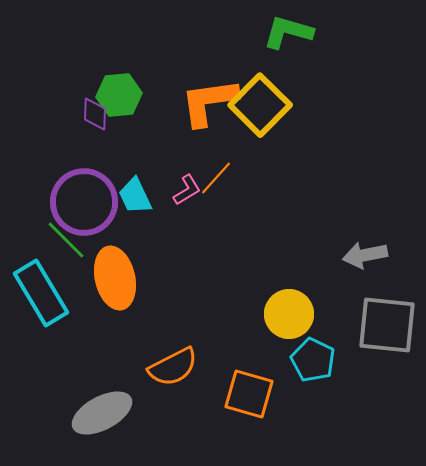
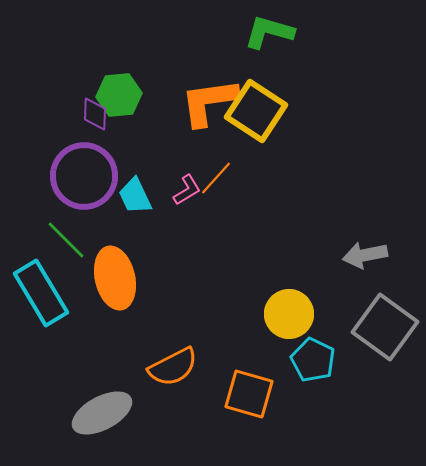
green L-shape: moved 19 px left
yellow square: moved 4 px left, 6 px down; rotated 12 degrees counterclockwise
purple circle: moved 26 px up
gray square: moved 2 px left, 2 px down; rotated 30 degrees clockwise
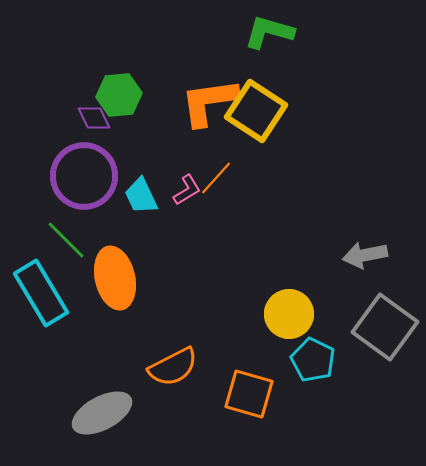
purple diamond: moved 1 px left, 4 px down; rotated 28 degrees counterclockwise
cyan trapezoid: moved 6 px right
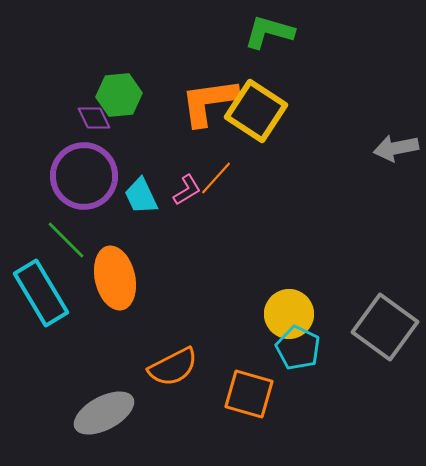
gray arrow: moved 31 px right, 107 px up
cyan pentagon: moved 15 px left, 12 px up
gray ellipse: moved 2 px right
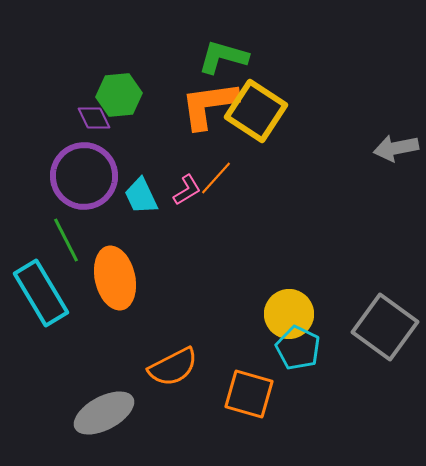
green L-shape: moved 46 px left, 25 px down
orange L-shape: moved 3 px down
green line: rotated 18 degrees clockwise
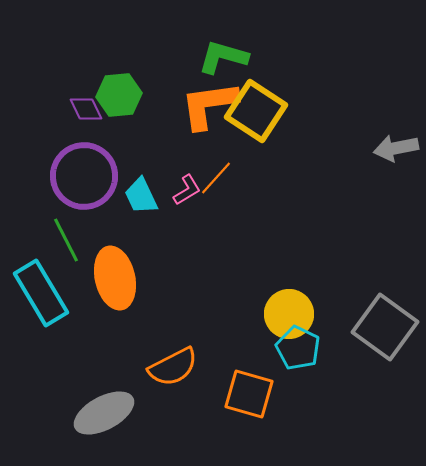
purple diamond: moved 8 px left, 9 px up
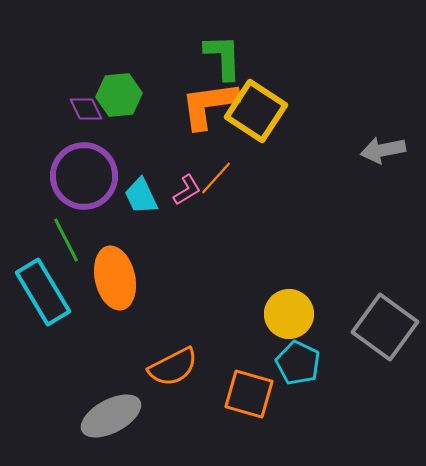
green L-shape: rotated 72 degrees clockwise
gray arrow: moved 13 px left, 2 px down
cyan rectangle: moved 2 px right, 1 px up
cyan pentagon: moved 15 px down
gray ellipse: moved 7 px right, 3 px down
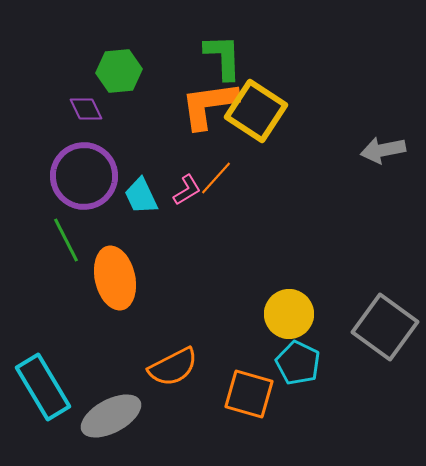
green hexagon: moved 24 px up
cyan rectangle: moved 95 px down
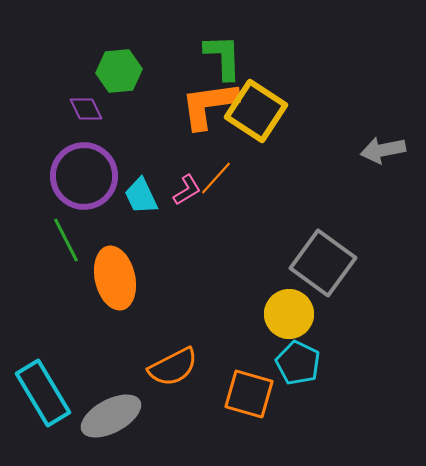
gray square: moved 62 px left, 64 px up
cyan rectangle: moved 6 px down
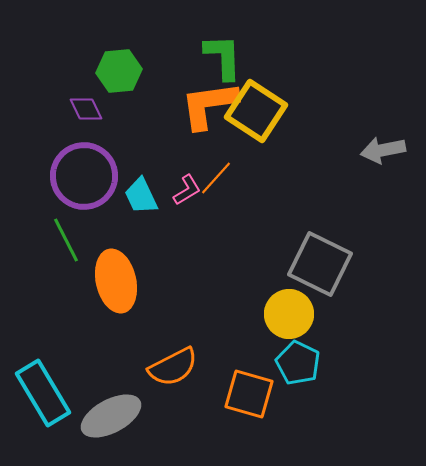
gray square: moved 3 px left, 1 px down; rotated 10 degrees counterclockwise
orange ellipse: moved 1 px right, 3 px down
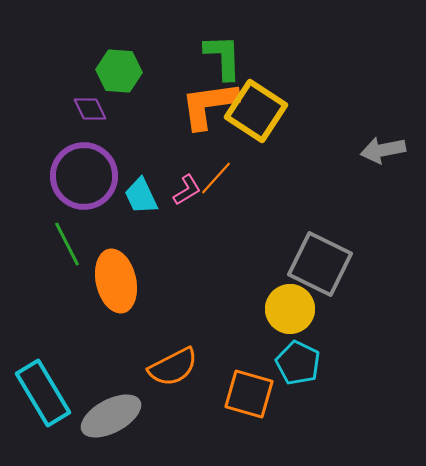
green hexagon: rotated 9 degrees clockwise
purple diamond: moved 4 px right
green line: moved 1 px right, 4 px down
yellow circle: moved 1 px right, 5 px up
